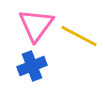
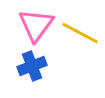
yellow line: moved 1 px right, 3 px up
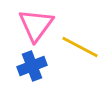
yellow line: moved 14 px down
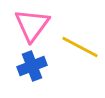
pink triangle: moved 4 px left
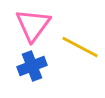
pink triangle: moved 1 px right
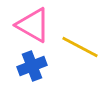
pink triangle: rotated 36 degrees counterclockwise
